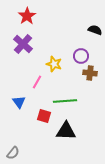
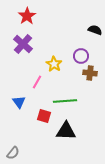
yellow star: rotated 14 degrees clockwise
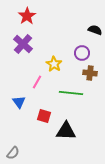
purple circle: moved 1 px right, 3 px up
green line: moved 6 px right, 8 px up; rotated 10 degrees clockwise
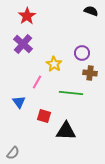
black semicircle: moved 4 px left, 19 px up
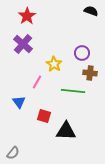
green line: moved 2 px right, 2 px up
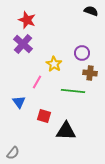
red star: moved 4 px down; rotated 18 degrees counterclockwise
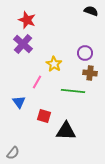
purple circle: moved 3 px right
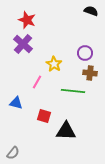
blue triangle: moved 3 px left, 1 px down; rotated 40 degrees counterclockwise
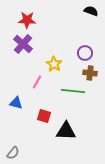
red star: rotated 18 degrees counterclockwise
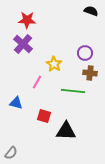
gray semicircle: moved 2 px left
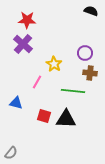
black triangle: moved 12 px up
